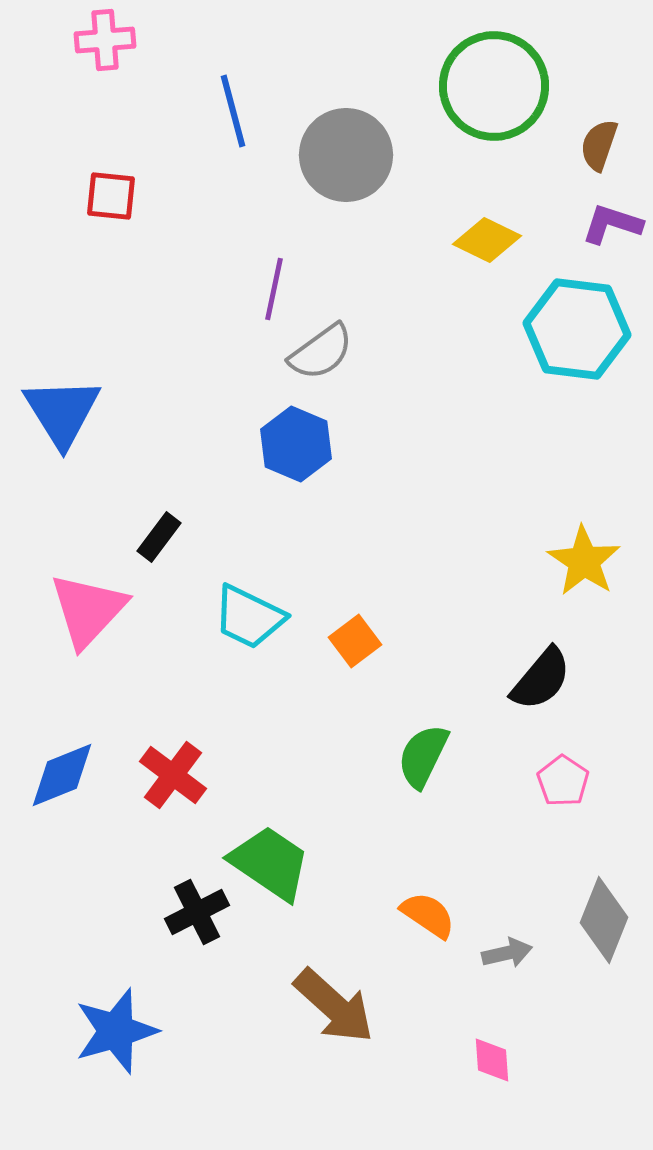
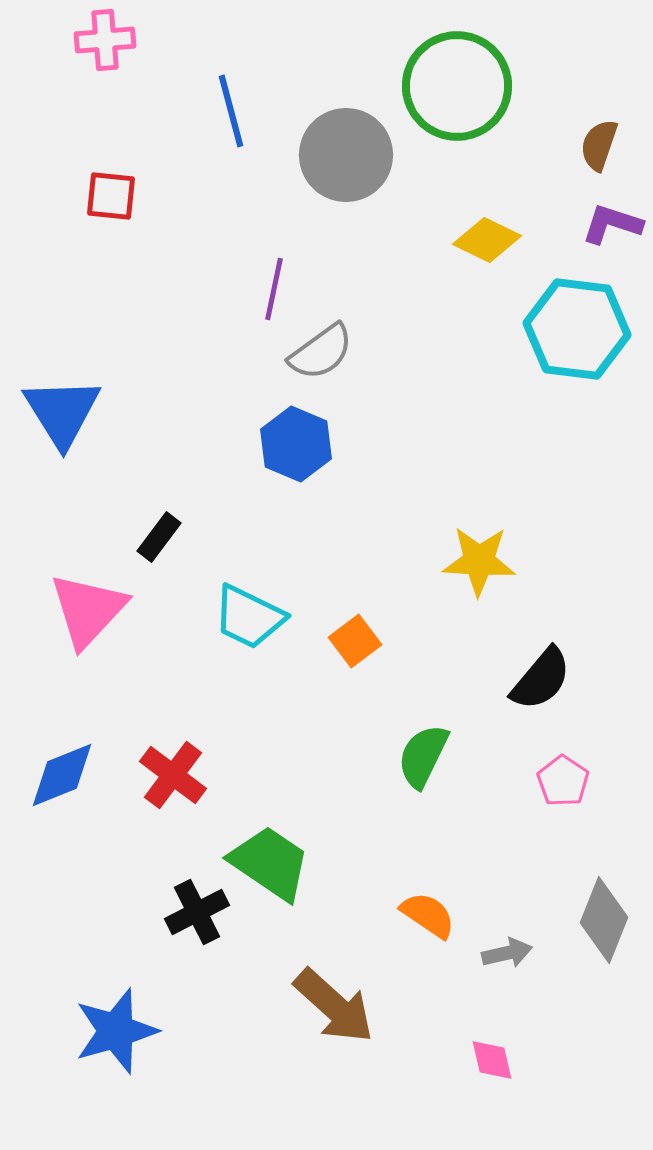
green circle: moved 37 px left
blue line: moved 2 px left
yellow star: moved 105 px left; rotated 30 degrees counterclockwise
pink diamond: rotated 9 degrees counterclockwise
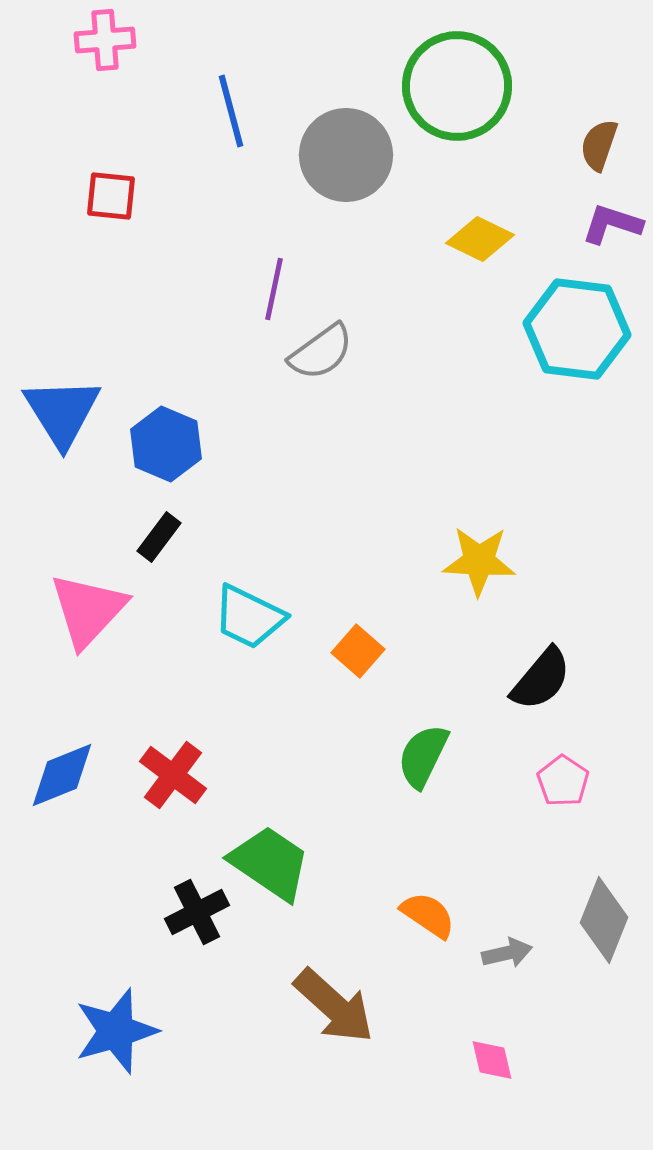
yellow diamond: moved 7 px left, 1 px up
blue hexagon: moved 130 px left
orange square: moved 3 px right, 10 px down; rotated 12 degrees counterclockwise
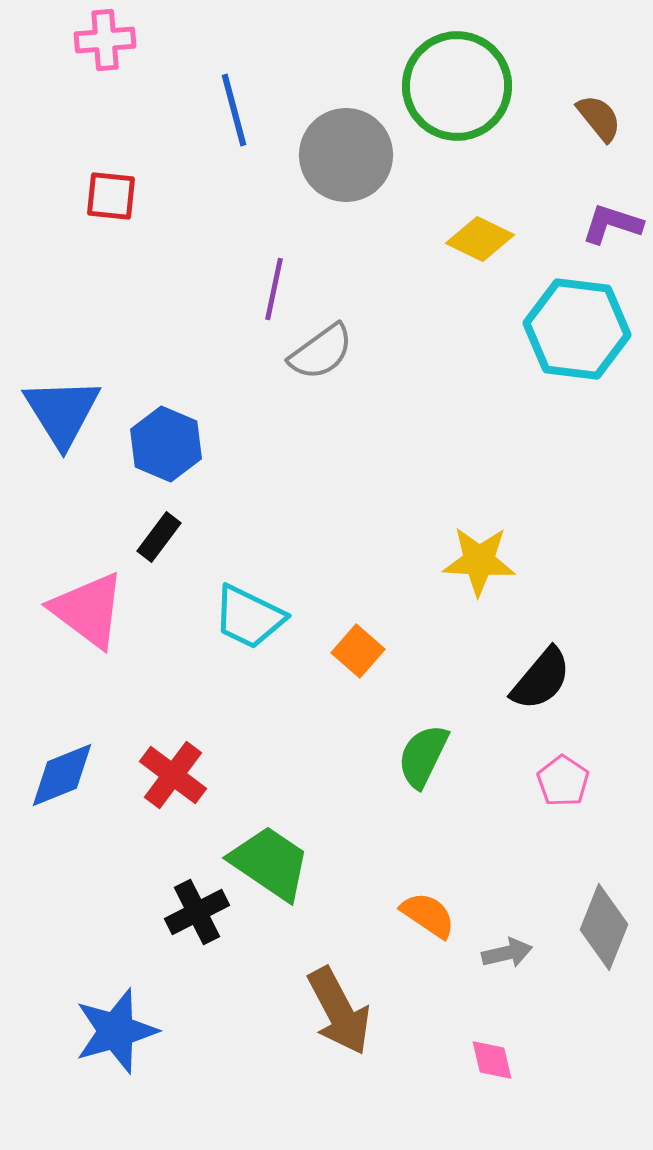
blue line: moved 3 px right, 1 px up
brown semicircle: moved 27 px up; rotated 122 degrees clockwise
pink triangle: rotated 36 degrees counterclockwise
gray diamond: moved 7 px down
brown arrow: moved 5 px right, 5 px down; rotated 20 degrees clockwise
